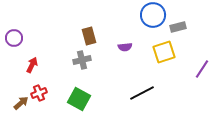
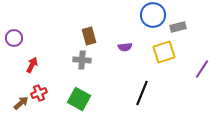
gray cross: rotated 18 degrees clockwise
black line: rotated 40 degrees counterclockwise
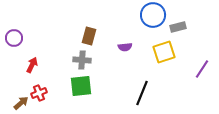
brown rectangle: rotated 30 degrees clockwise
green square: moved 2 px right, 13 px up; rotated 35 degrees counterclockwise
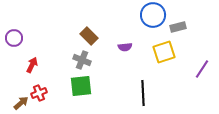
brown rectangle: rotated 60 degrees counterclockwise
gray cross: rotated 18 degrees clockwise
black line: moved 1 px right; rotated 25 degrees counterclockwise
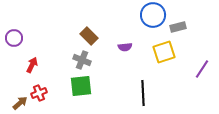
brown arrow: moved 1 px left
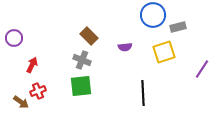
red cross: moved 1 px left, 2 px up
brown arrow: moved 1 px right, 1 px up; rotated 77 degrees clockwise
